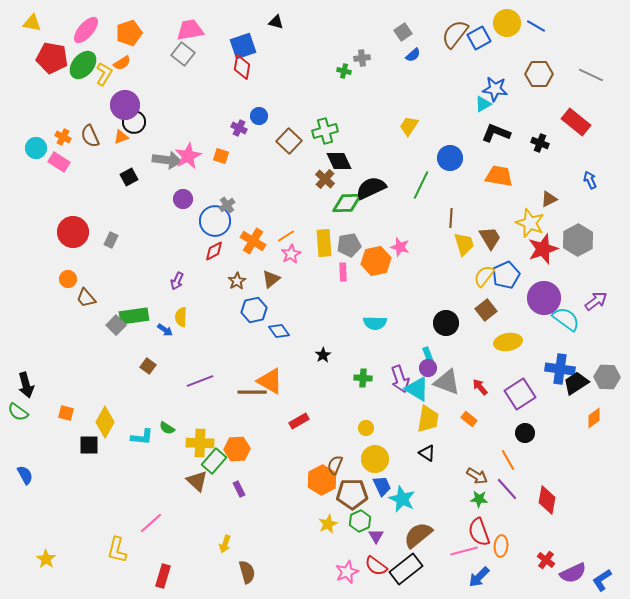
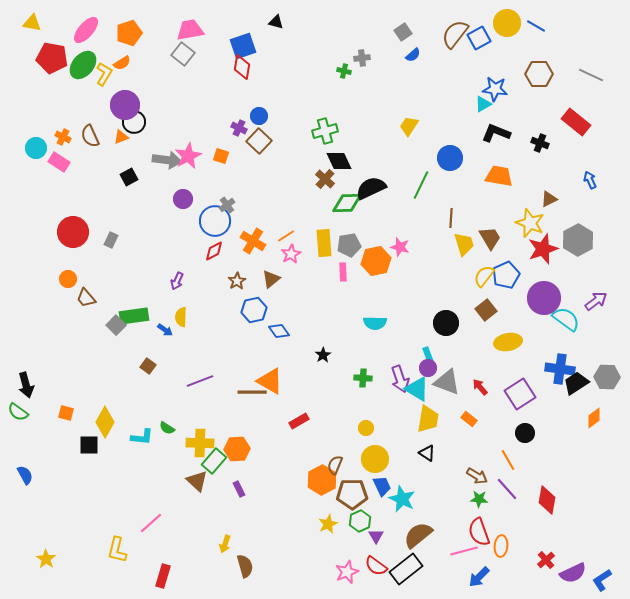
brown square at (289, 141): moved 30 px left
red cross at (546, 560): rotated 12 degrees clockwise
brown semicircle at (247, 572): moved 2 px left, 6 px up
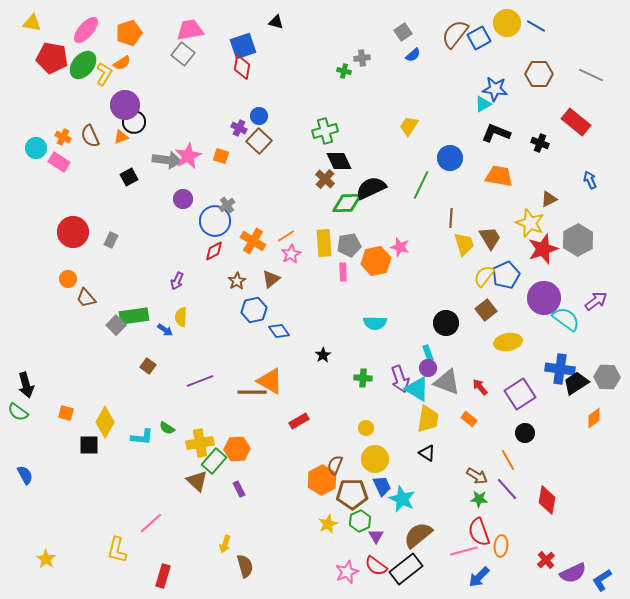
cyan rectangle at (428, 355): moved 2 px up
yellow cross at (200, 443): rotated 12 degrees counterclockwise
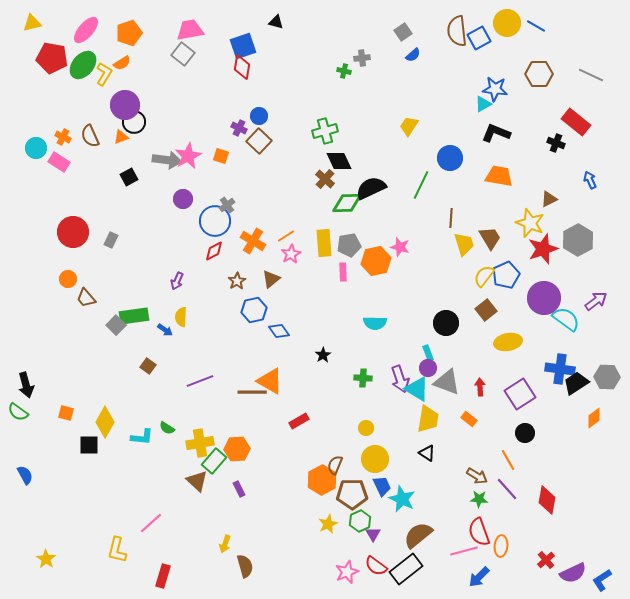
yellow triangle at (32, 23): rotated 24 degrees counterclockwise
brown semicircle at (455, 34): moved 2 px right, 3 px up; rotated 44 degrees counterclockwise
black cross at (540, 143): moved 16 px right
red arrow at (480, 387): rotated 36 degrees clockwise
purple triangle at (376, 536): moved 3 px left, 2 px up
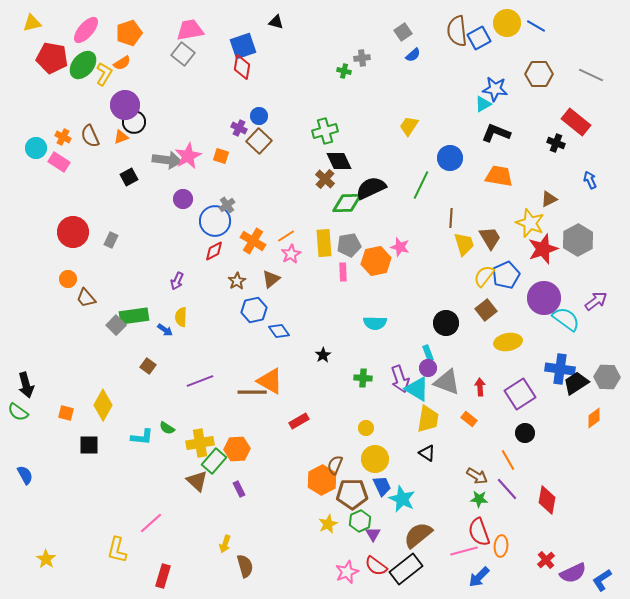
yellow diamond at (105, 422): moved 2 px left, 17 px up
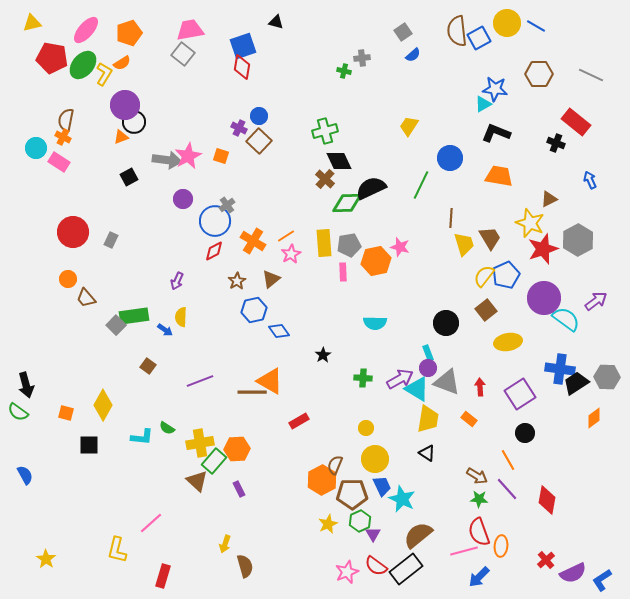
brown semicircle at (90, 136): moved 24 px left, 16 px up; rotated 35 degrees clockwise
purple arrow at (400, 379): rotated 100 degrees counterclockwise
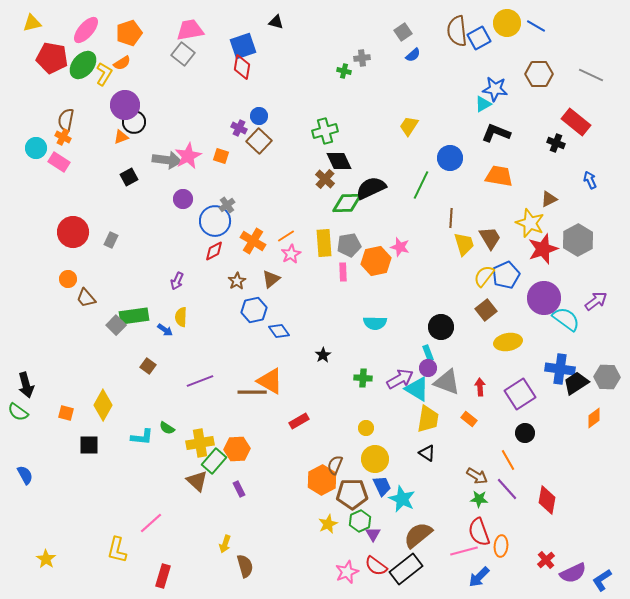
black circle at (446, 323): moved 5 px left, 4 px down
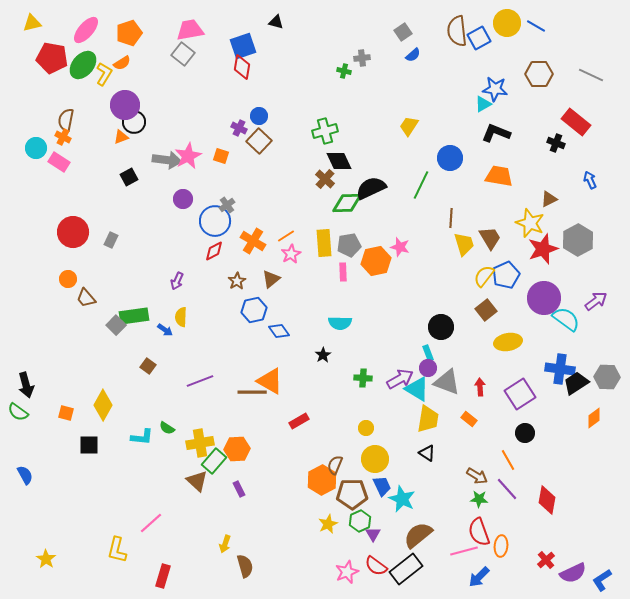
cyan semicircle at (375, 323): moved 35 px left
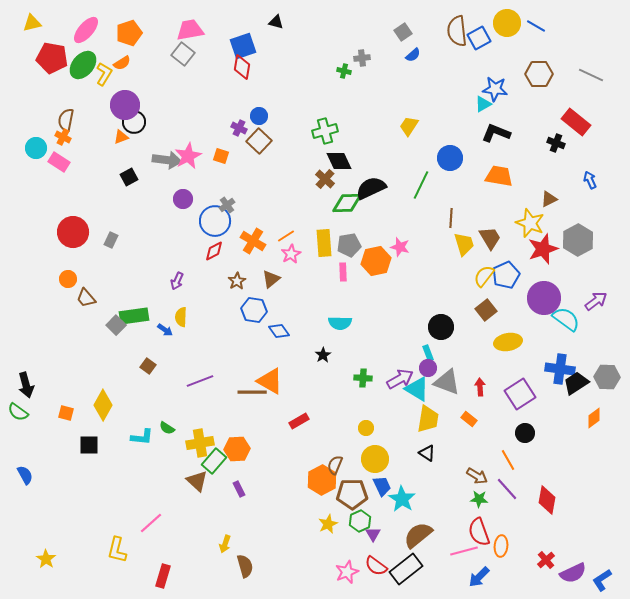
blue hexagon at (254, 310): rotated 20 degrees clockwise
cyan star at (402, 499): rotated 8 degrees clockwise
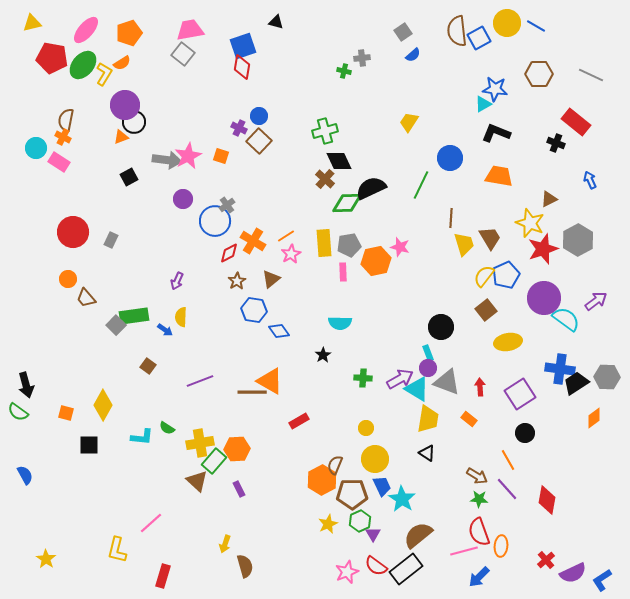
yellow trapezoid at (409, 126): moved 4 px up
red diamond at (214, 251): moved 15 px right, 2 px down
